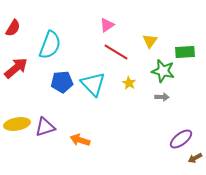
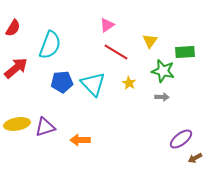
orange arrow: rotated 18 degrees counterclockwise
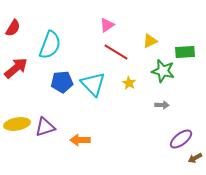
yellow triangle: rotated 28 degrees clockwise
gray arrow: moved 8 px down
